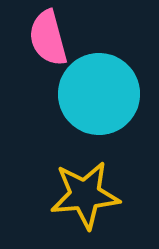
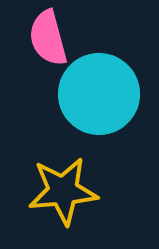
yellow star: moved 22 px left, 4 px up
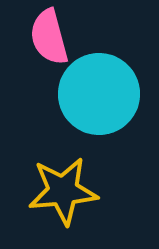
pink semicircle: moved 1 px right, 1 px up
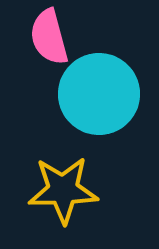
yellow star: moved 1 px up; rotated 4 degrees clockwise
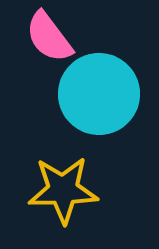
pink semicircle: rotated 22 degrees counterclockwise
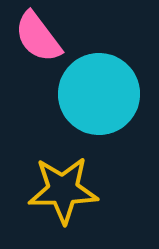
pink semicircle: moved 11 px left
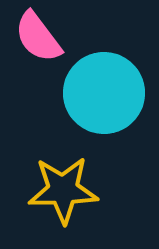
cyan circle: moved 5 px right, 1 px up
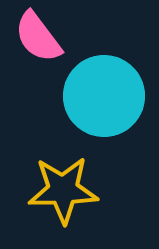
cyan circle: moved 3 px down
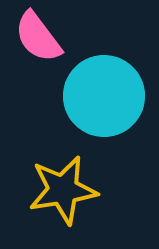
yellow star: rotated 8 degrees counterclockwise
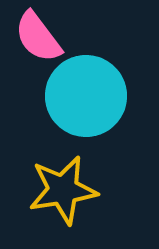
cyan circle: moved 18 px left
